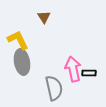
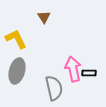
yellow L-shape: moved 2 px left, 1 px up
gray ellipse: moved 5 px left, 9 px down; rotated 25 degrees clockwise
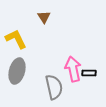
gray semicircle: moved 1 px up
